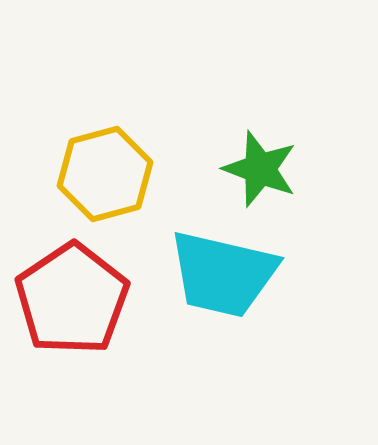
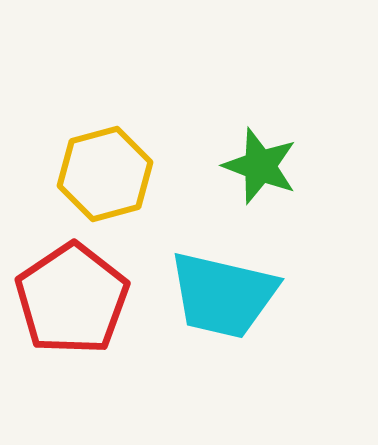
green star: moved 3 px up
cyan trapezoid: moved 21 px down
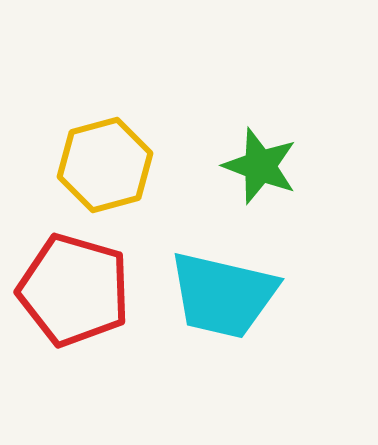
yellow hexagon: moved 9 px up
red pentagon: moved 2 px right, 9 px up; rotated 22 degrees counterclockwise
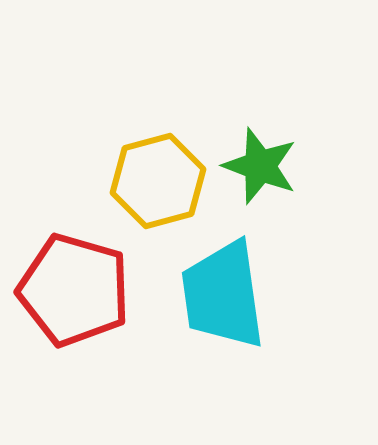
yellow hexagon: moved 53 px right, 16 px down
cyan trapezoid: rotated 69 degrees clockwise
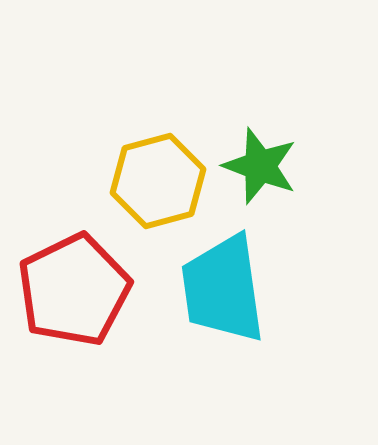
red pentagon: rotated 30 degrees clockwise
cyan trapezoid: moved 6 px up
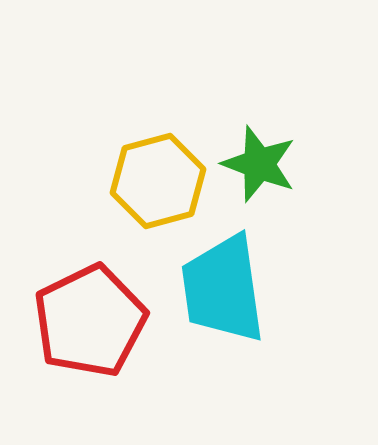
green star: moved 1 px left, 2 px up
red pentagon: moved 16 px right, 31 px down
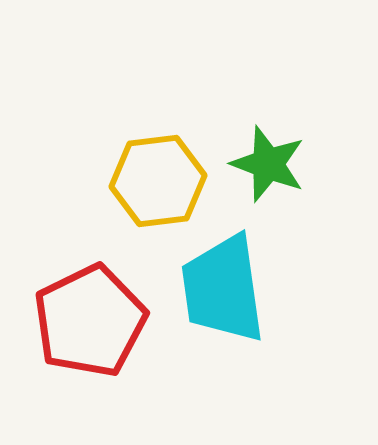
green star: moved 9 px right
yellow hexagon: rotated 8 degrees clockwise
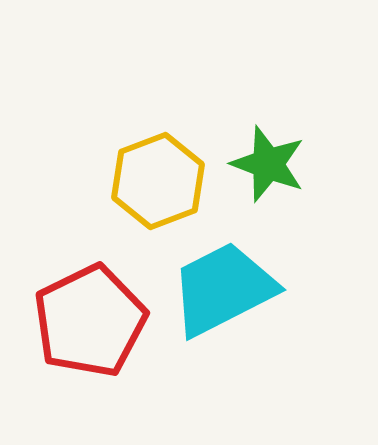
yellow hexagon: rotated 14 degrees counterclockwise
cyan trapezoid: rotated 71 degrees clockwise
